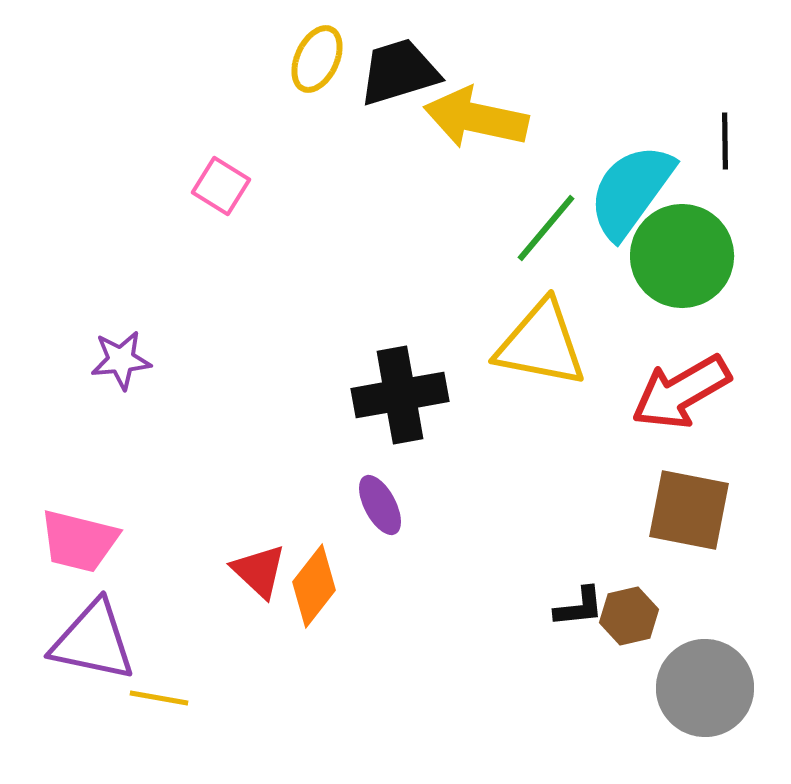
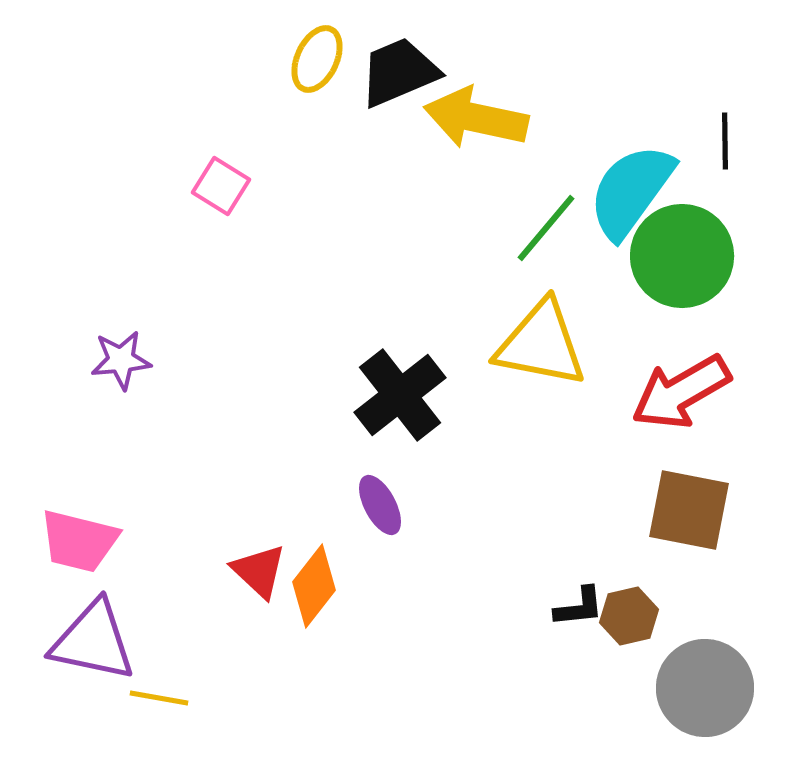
black trapezoid: rotated 6 degrees counterclockwise
black cross: rotated 28 degrees counterclockwise
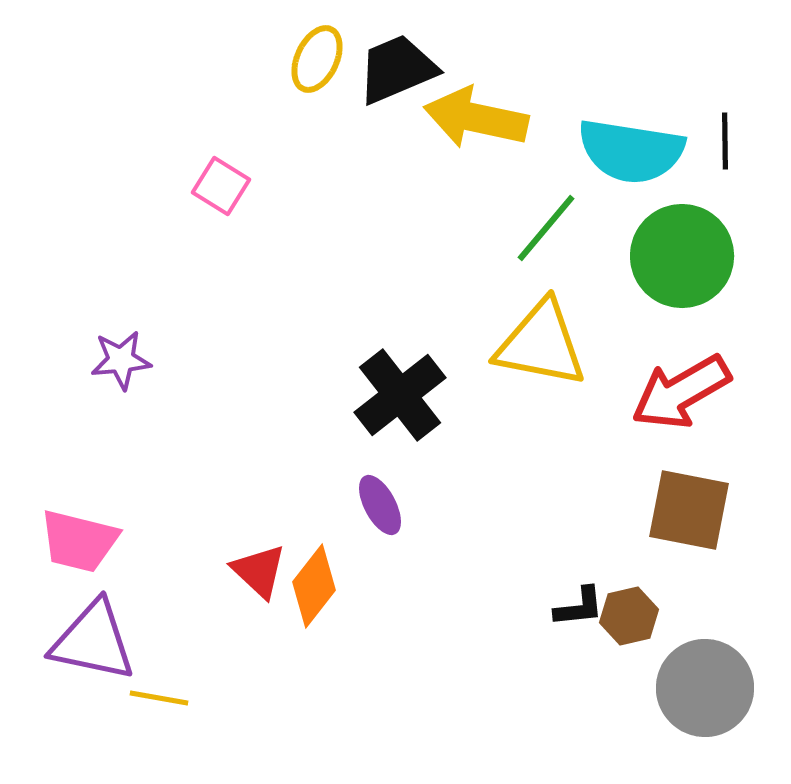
black trapezoid: moved 2 px left, 3 px up
cyan semicircle: moved 40 px up; rotated 117 degrees counterclockwise
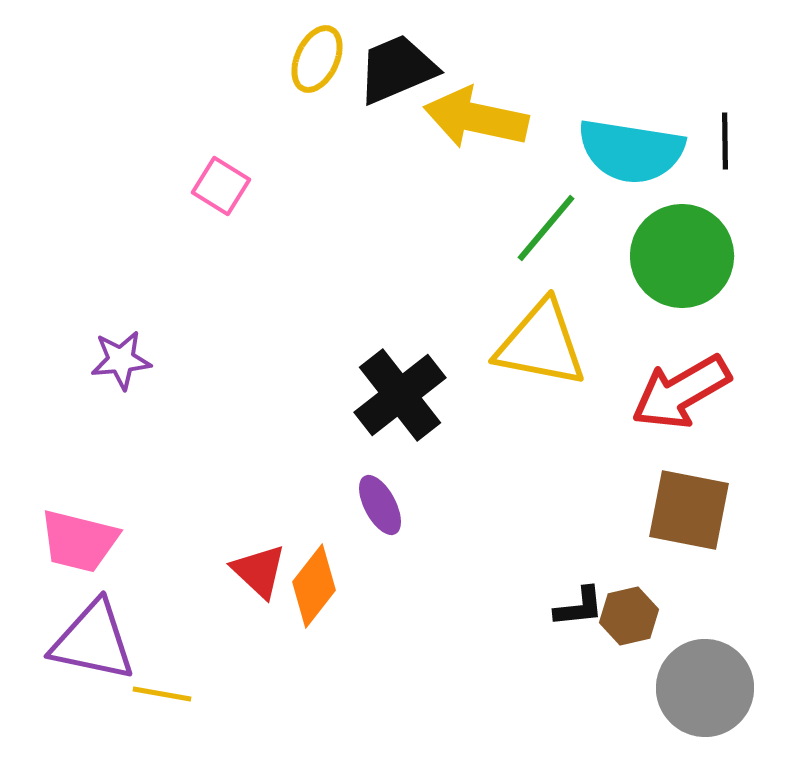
yellow line: moved 3 px right, 4 px up
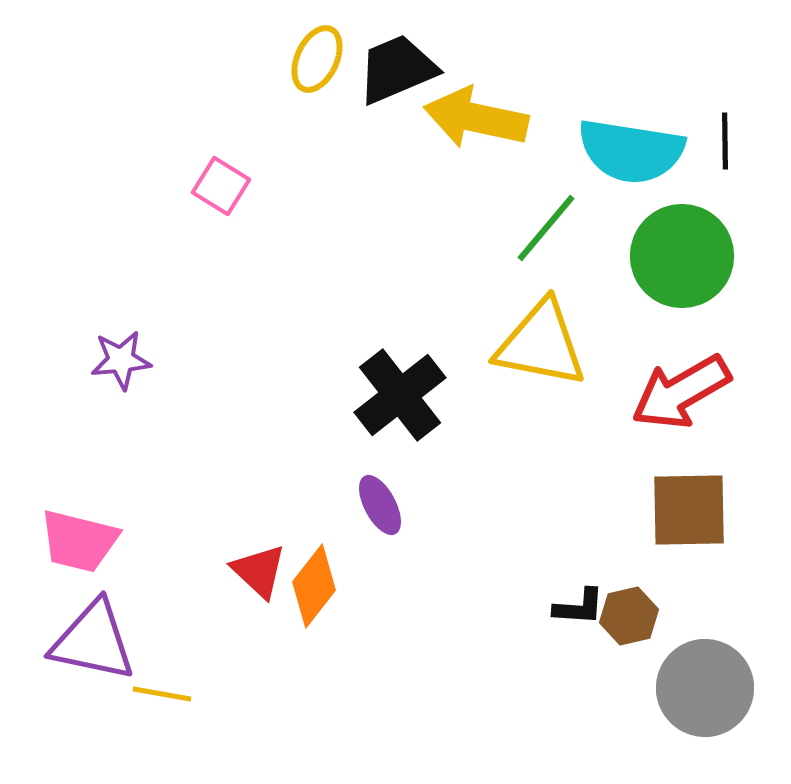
brown square: rotated 12 degrees counterclockwise
black L-shape: rotated 10 degrees clockwise
